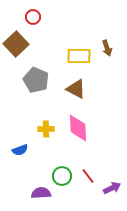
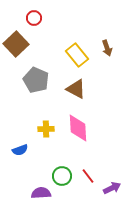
red circle: moved 1 px right, 1 px down
yellow rectangle: moved 2 px left, 1 px up; rotated 50 degrees clockwise
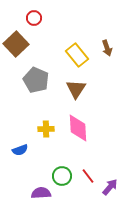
brown triangle: rotated 35 degrees clockwise
purple arrow: moved 2 px left, 1 px up; rotated 24 degrees counterclockwise
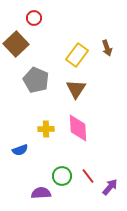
yellow rectangle: rotated 75 degrees clockwise
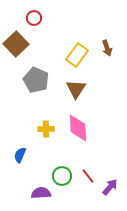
blue semicircle: moved 5 px down; rotated 133 degrees clockwise
